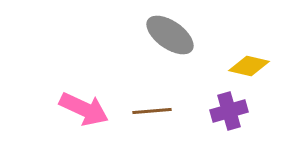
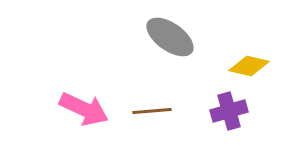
gray ellipse: moved 2 px down
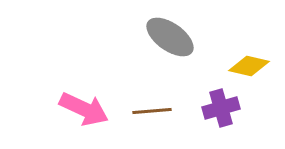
purple cross: moved 8 px left, 3 px up
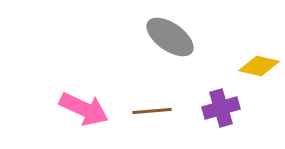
yellow diamond: moved 10 px right
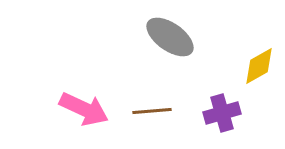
yellow diamond: rotated 42 degrees counterclockwise
purple cross: moved 1 px right, 5 px down
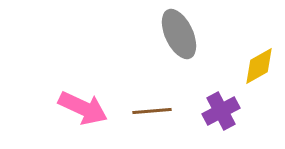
gray ellipse: moved 9 px right, 3 px up; rotated 30 degrees clockwise
pink arrow: moved 1 px left, 1 px up
purple cross: moved 1 px left, 2 px up; rotated 12 degrees counterclockwise
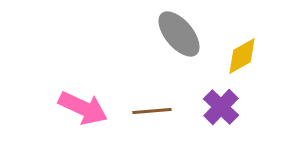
gray ellipse: rotated 15 degrees counterclockwise
yellow diamond: moved 17 px left, 10 px up
purple cross: moved 4 px up; rotated 18 degrees counterclockwise
